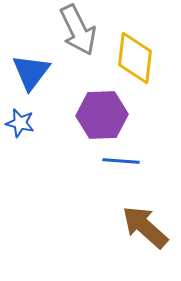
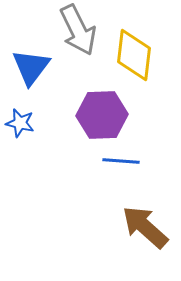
yellow diamond: moved 1 px left, 3 px up
blue triangle: moved 5 px up
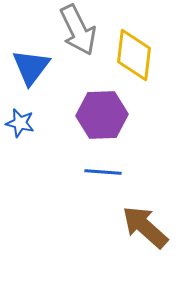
blue line: moved 18 px left, 11 px down
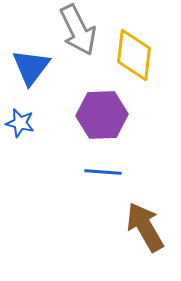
brown arrow: rotated 18 degrees clockwise
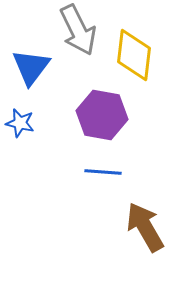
purple hexagon: rotated 12 degrees clockwise
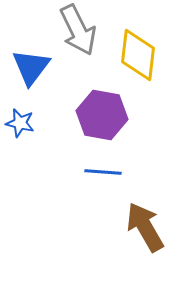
yellow diamond: moved 4 px right
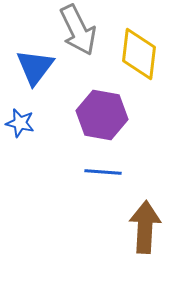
yellow diamond: moved 1 px right, 1 px up
blue triangle: moved 4 px right
brown arrow: rotated 33 degrees clockwise
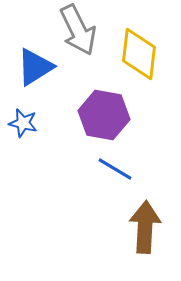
blue triangle: rotated 21 degrees clockwise
purple hexagon: moved 2 px right
blue star: moved 3 px right
blue line: moved 12 px right, 3 px up; rotated 27 degrees clockwise
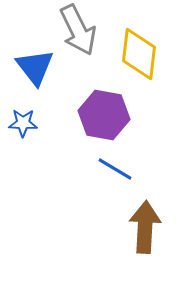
blue triangle: rotated 36 degrees counterclockwise
blue star: rotated 12 degrees counterclockwise
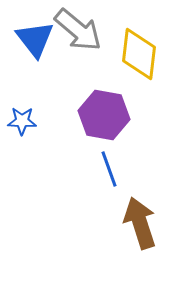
gray arrow: rotated 24 degrees counterclockwise
blue triangle: moved 28 px up
blue star: moved 1 px left, 2 px up
blue line: moved 6 px left; rotated 39 degrees clockwise
brown arrow: moved 5 px left, 4 px up; rotated 21 degrees counterclockwise
